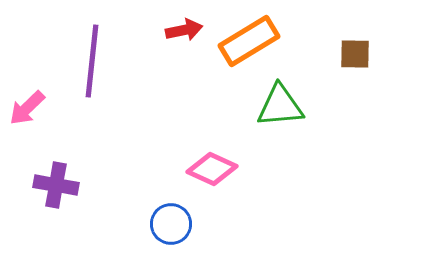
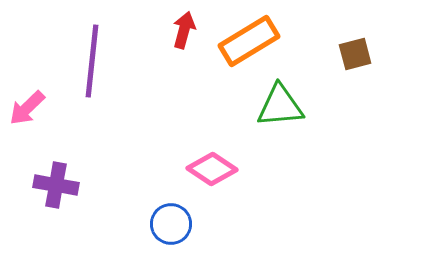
red arrow: rotated 63 degrees counterclockwise
brown square: rotated 16 degrees counterclockwise
pink diamond: rotated 9 degrees clockwise
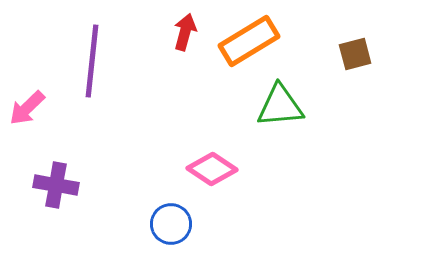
red arrow: moved 1 px right, 2 px down
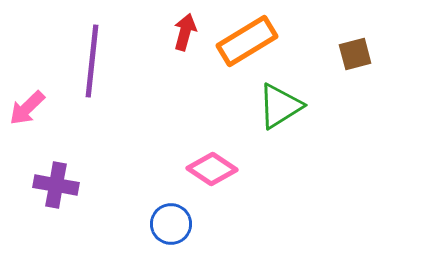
orange rectangle: moved 2 px left
green triangle: rotated 27 degrees counterclockwise
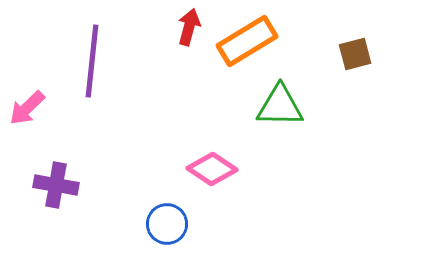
red arrow: moved 4 px right, 5 px up
green triangle: rotated 33 degrees clockwise
blue circle: moved 4 px left
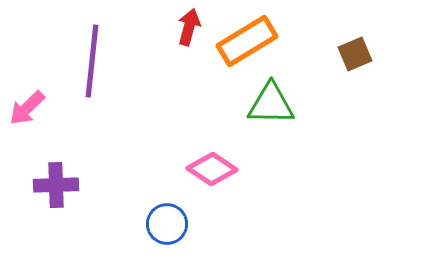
brown square: rotated 8 degrees counterclockwise
green triangle: moved 9 px left, 2 px up
purple cross: rotated 12 degrees counterclockwise
